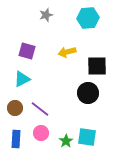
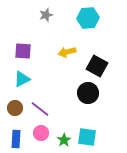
purple square: moved 4 px left; rotated 12 degrees counterclockwise
black square: rotated 30 degrees clockwise
green star: moved 2 px left, 1 px up
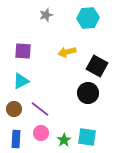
cyan triangle: moved 1 px left, 2 px down
brown circle: moved 1 px left, 1 px down
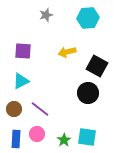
pink circle: moved 4 px left, 1 px down
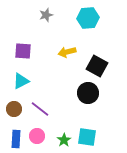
pink circle: moved 2 px down
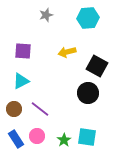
blue rectangle: rotated 36 degrees counterclockwise
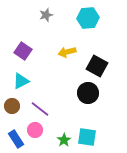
purple square: rotated 30 degrees clockwise
brown circle: moved 2 px left, 3 px up
pink circle: moved 2 px left, 6 px up
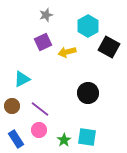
cyan hexagon: moved 8 px down; rotated 25 degrees counterclockwise
purple square: moved 20 px right, 9 px up; rotated 30 degrees clockwise
black square: moved 12 px right, 19 px up
cyan triangle: moved 1 px right, 2 px up
pink circle: moved 4 px right
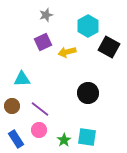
cyan triangle: rotated 24 degrees clockwise
